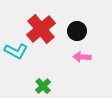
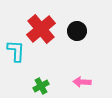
cyan L-shape: rotated 115 degrees counterclockwise
pink arrow: moved 25 px down
green cross: moved 2 px left; rotated 14 degrees clockwise
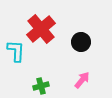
black circle: moved 4 px right, 11 px down
pink arrow: moved 2 px up; rotated 126 degrees clockwise
green cross: rotated 14 degrees clockwise
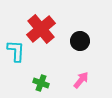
black circle: moved 1 px left, 1 px up
pink arrow: moved 1 px left
green cross: moved 3 px up; rotated 35 degrees clockwise
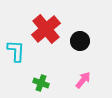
red cross: moved 5 px right
pink arrow: moved 2 px right
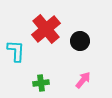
green cross: rotated 28 degrees counterclockwise
